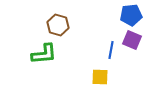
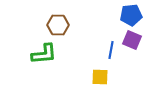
brown hexagon: rotated 15 degrees counterclockwise
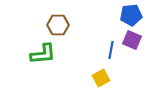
green L-shape: moved 1 px left
yellow square: moved 1 px right, 1 px down; rotated 30 degrees counterclockwise
